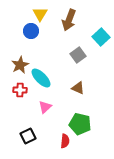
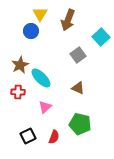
brown arrow: moved 1 px left
red cross: moved 2 px left, 2 px down
red semicircle: moved 11 px left, 4 px up; rotated 16 degrees clockwise
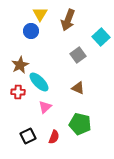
cyan ellipse: moved 2 px left, 4 px down
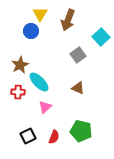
green pentagon: moved 1 px right, 7 px down
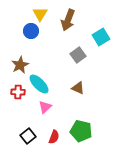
cyan square: rotated 12 degrees clockwise
cyan ellipse: moved 2 px down
black square: rotated 14 degrees counterclockwise
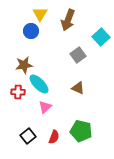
cyan square: rotated 12 degrees counterclockwise
brown star: moved 4 px right; rotated 18 degrees clockwise
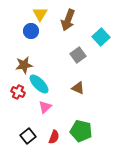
red cross: rotated 24 degrees clockwise
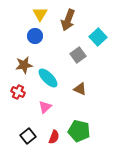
blue circle: moved 4 px right, 5 px down
cyan square: moved 3 px left
cyan ellipse: moved 9 px right, 6 px up
brown triangle: moved 2 px right, 1 px down
green pentagon: moved 2 px left
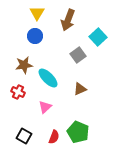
yellow triangle: moved 3 px left, 1 px up
brown triangle: rotated 48 degrees counterclockwise
green pentagon: moved 1 px left, 1 px down; rotated 10 degrees clockwise
black square: moved 4 px left; rotated 21 degrees counterclockwise
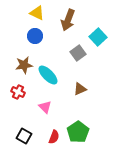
yellow triangle: rotated 35 degrees counterclockwise
gray square: moved 2 px up
cyan ellipse: moved 3 px up
pink triangle: rotated 32 degrees counterclockwise
green pentagon: rotated 15 degrees clockwise
